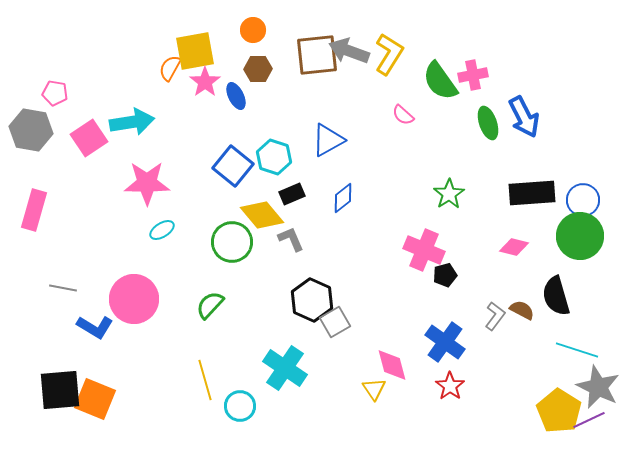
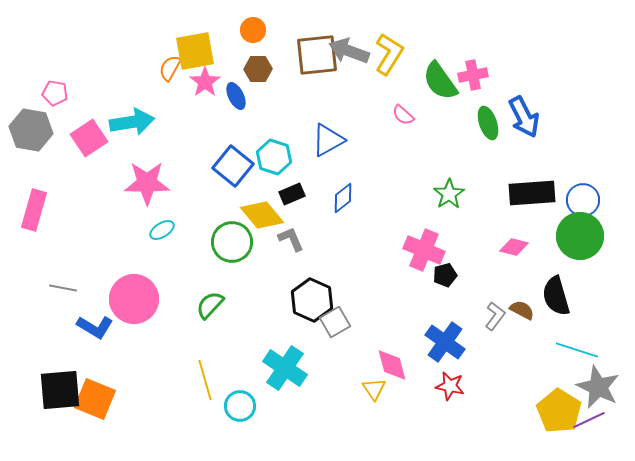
red star at (450, 386): rotated 24 degrees counterclockwise
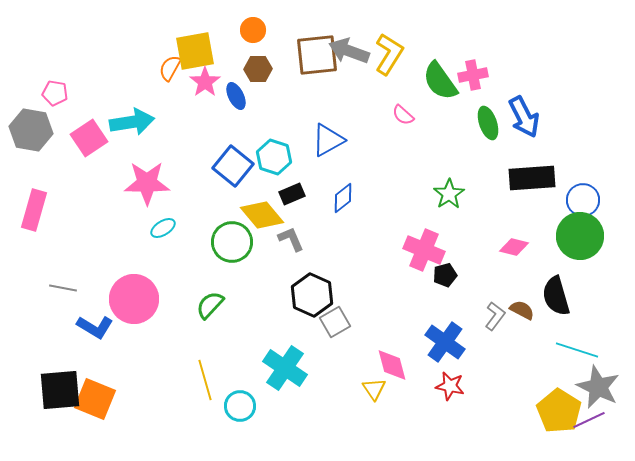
black rectangle at (532, 193): moved 15 px up
cyan ellipse at (162, 230): moved 1 px right, 2 px up
black hexagon at (312, 300): moved 5 px up
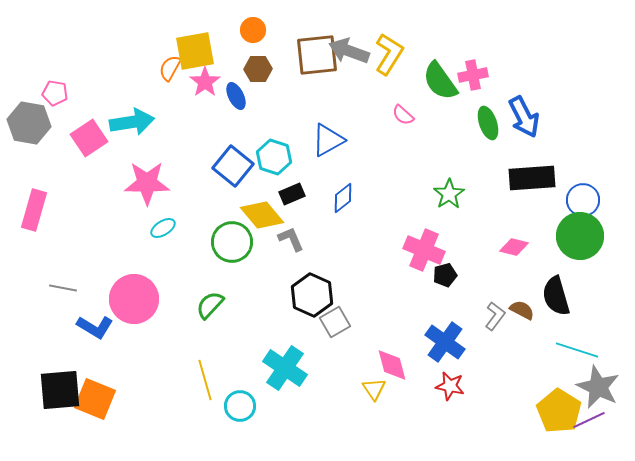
gray hexagon at (31, 130): moved 2 px left, 7 px up
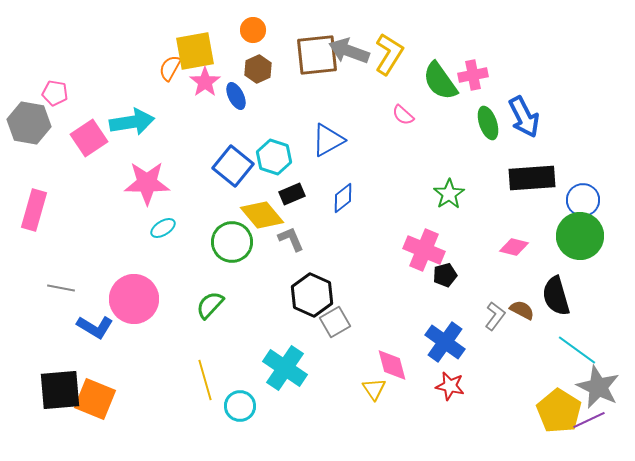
brown hexagon at (258, 69): rotated 24 degrees counterclockwise
gray line at (63, 288): moved 2 px left
cyan line at (577, 350): rotated 18 degrees clockwise
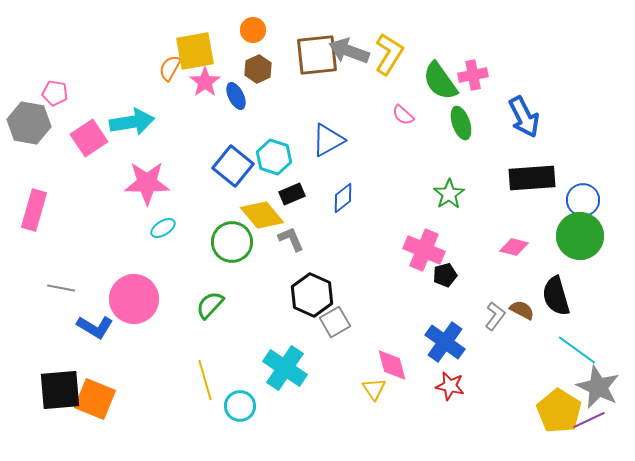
green ellipse at (488, 123): moved 27 px left
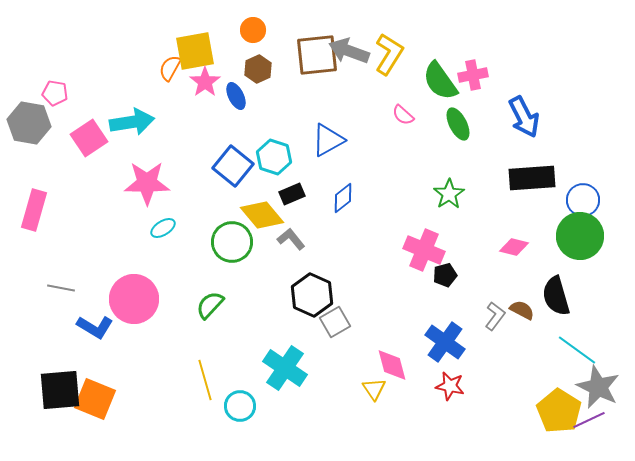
green ellipse at (461, 123): moved 3 px left, 1 px down; rotated 8 degrees counterclockwise
gray L-shape at (291, 239): rotated 16 degrees counterclockwise
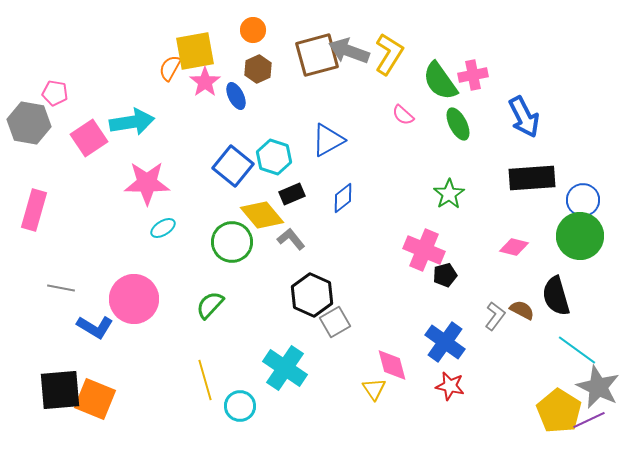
brown square at (317, 55): rotated 9 degrees counterclockwise
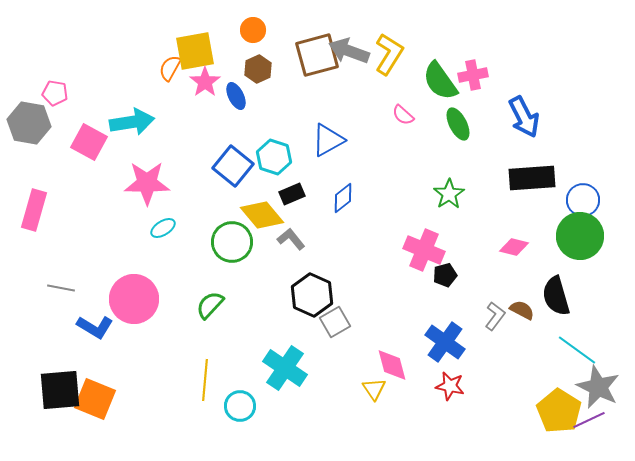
pink square at (89, 138): moved 4 px down; rotated 27 degrees counterclockwise
yellow line at (205, 380): rotated 21 degrees clockwise
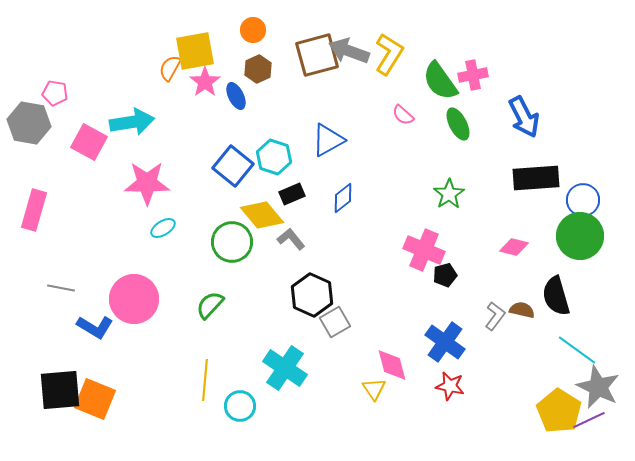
black rectangle at (532, 178): moved 4 px right
brown semicircle at (522, 310): rotated 15 degrees counterclockwise
